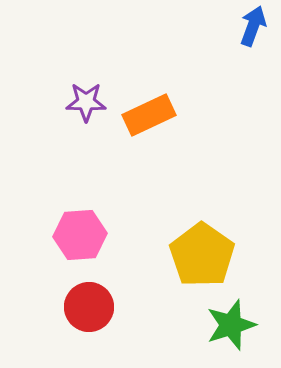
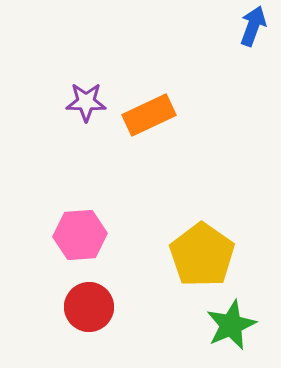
green star: rotated 6 degrees counterclockwise
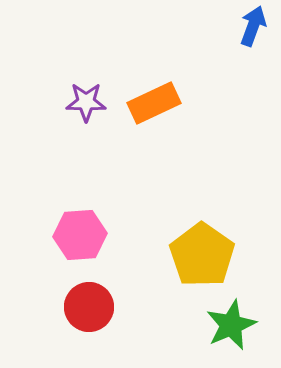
orange rectangle: moved 5 px right, 12 px up
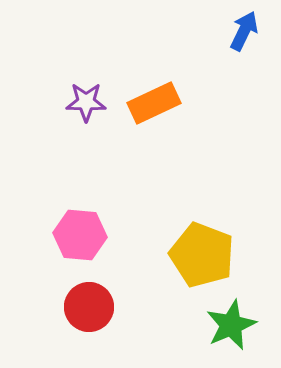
blue arrow: moved 9 px left, 5 px down; rotated 6 degrees clockwise
pink hexagon: rotated 9 degrees clockwise
yellow pentagon: rotated 14 degrees counterclockwise
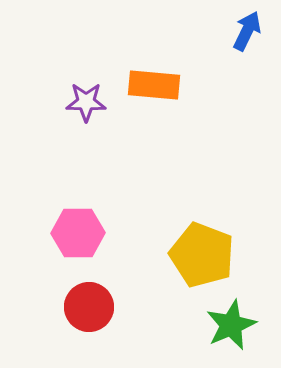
blue arrow: moved 3 px right
orange rectangle: moved 18 px up; rotated 30 degrees clockwise
pink hexagon: moved 2 px left, 2 px up; rotated 6 degrees counterclockwise
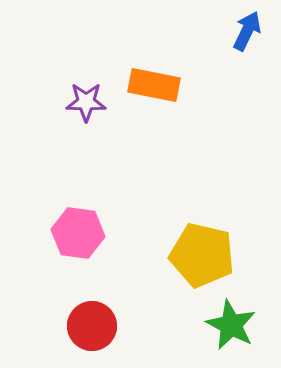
orange rectangle: rotated 6 degrees clockwise
pink hexagon: rotated 9 degrees clockwise
yellow pentagon: rotated 8 degrees counterclockwise
red circle: moved 3 px right, 19 px down
green star: rotated 21 degrees counterclockwise
